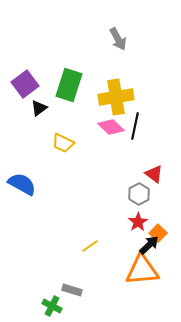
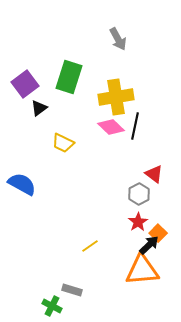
green rectangle: moved 8 px up
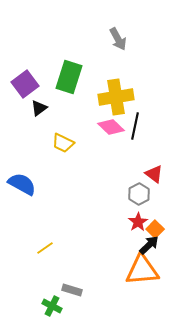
orange square: moved 3 px left, 4 px up
yellow line: moved 45 px left, 2 px down
